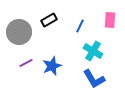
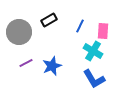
pink rectangle: moved 7 px left, 11 px down
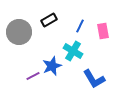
pink rectangle: rotated 14 degrees counterclockwise
cyan cross: moved 20 px left
purple line: moved 7 px right, 13 px down
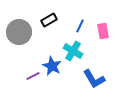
blue star: rotated 24 degrees counterclockwise
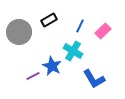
pink rectangle: rotated 56 degrees clockwise
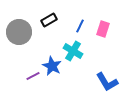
pink rectangle: moved 2 px up; rotated 28 degrees counterclockwise
blue L-shape: moved 13 px right, 3 px down
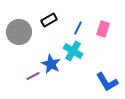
blue line: moved 2 px left, 2 px down
blue star: moved 1 px left, 2 px up
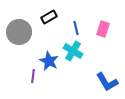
black rectangle: moved 3 px up
blue line: moved 2 px left; rotated 40 degrees counterclockwise
blue star: moved 2 px left, 3 px up
purple line: rotated 56 degrees counterclockwise
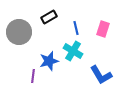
blue star: rotated 30 degrees clockwise
blue L-shape: moved 6 px left, 7 px up
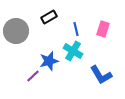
blue line: moved 1 px down
gray circle: moved 3 px left, 1 px up
purple line: rotated 40 degrees clockwise
